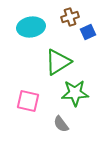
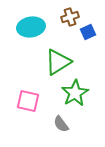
green star: rotated 28 degrees counterclockwise
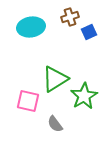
blue square: moved 1 px right
green triangle: moved 3 px left, 17 px down
green star: moved 9 px right, 3 px down
gray semicircle: moved 6 px left
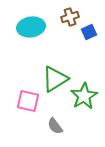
gray semicircle: moved 2 px down
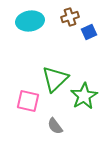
cyan ellipse: moved 1 px left, 6 px up
green triangle: rotated 12 degrees counterclockwise
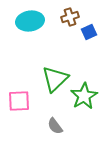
pink square: moved 9 px left; rotated 15 degrees counterclockwise
